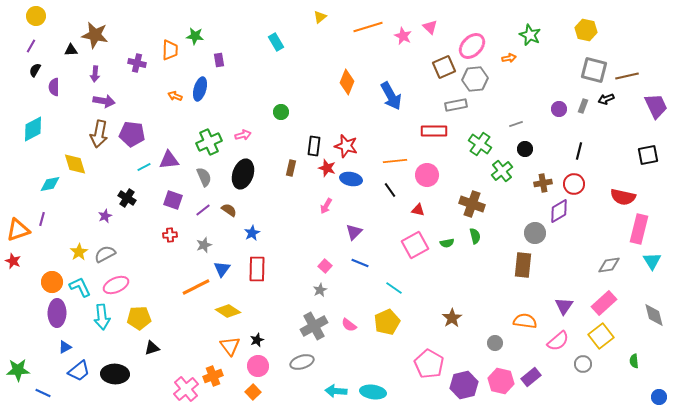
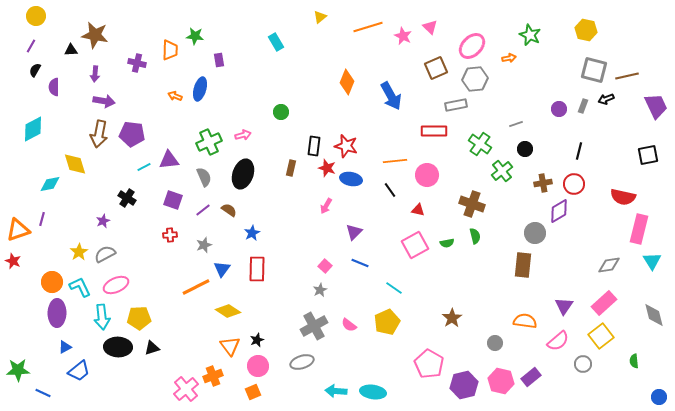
brown square at (444, 67): moved 8 px left, 1 px down
purple star at (105, 216): moved 2 px left, 5 px down
black ellipse at (115, 374): moved 3 px right, 27 px up
orange square at (253, 392): rotated 21 degrees clockwise
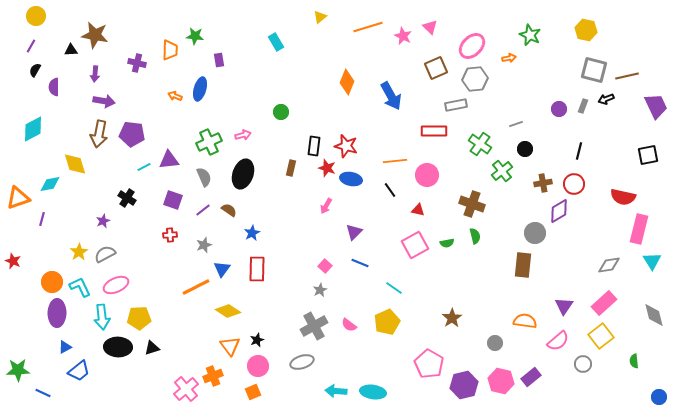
orange triangle at (18, 230): moved 32 px up
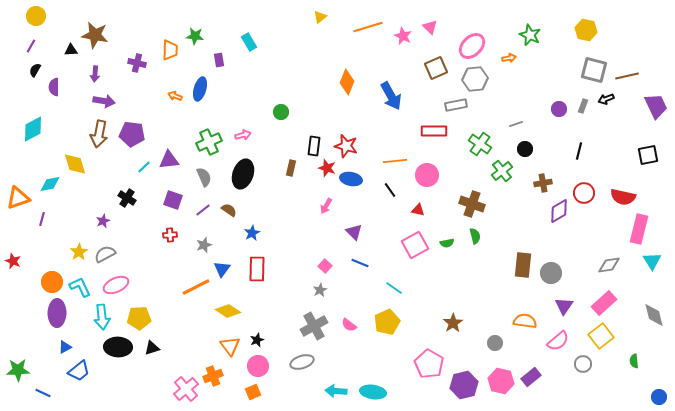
cyan rectangle at (276, 42): moved 27 px left
cyan line at (144, 167): rotated 16 degrees counterclockwise
red circle at (574, 184): moved 10 px right, 9 px down
purple triangle at (354, 232): rotated 30 degrees counterclockwise
gray circle at (535, 233): moved 16 px right, 40 px down
brown star at (452, 318): moved 1 px right, 5 px down
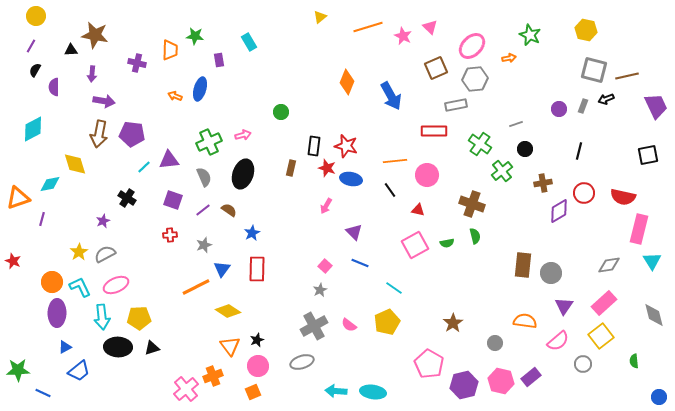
purple arrow at (95, 74): moved 3 px left
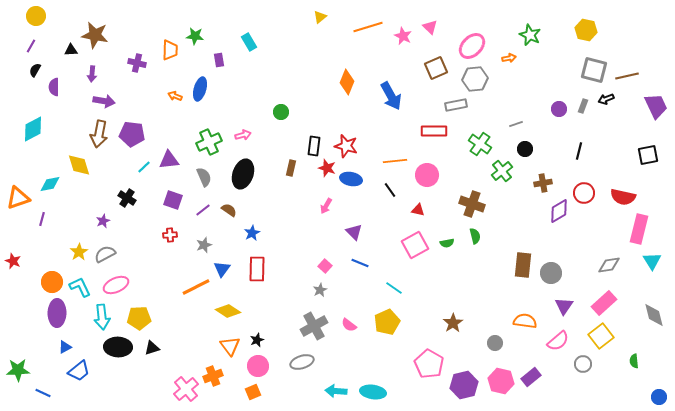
yellow diamond at (75, 164): moved 4 px right, 1 px down
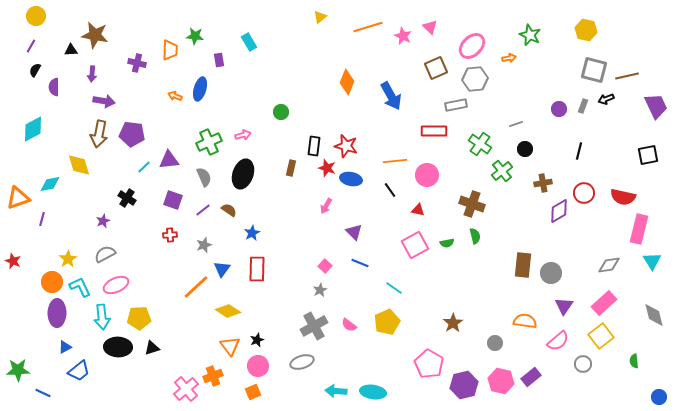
yellow star at (79, 252): moved 11 px left, 7 px down
orange line at (196, 287): rotated 16 degrees counterclockwise
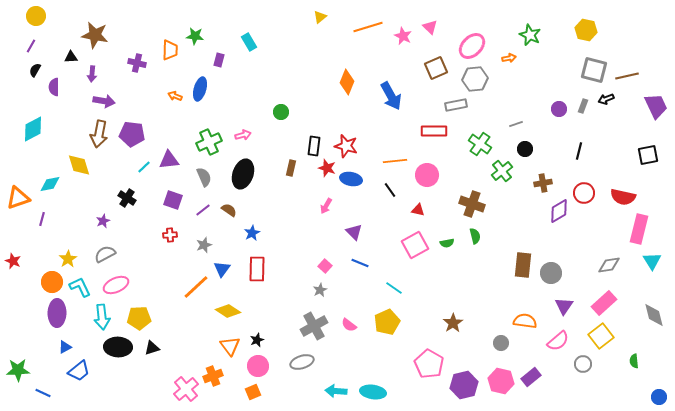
black triangle at (71, 50): moved 7 px down
purple rectangle at (219, 60): rotated 24 degrees clockwise
gray circle at (495, 343): moved 6 px right
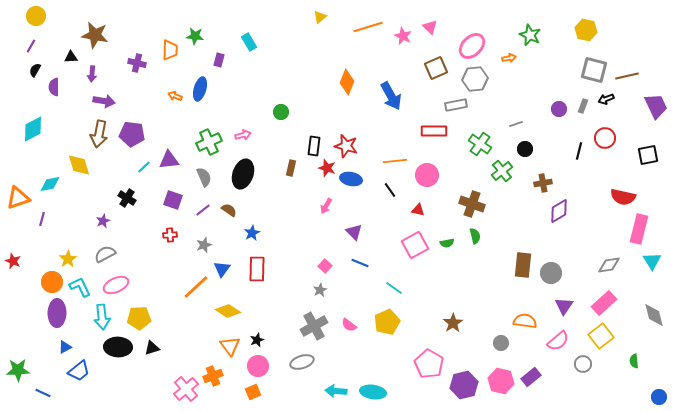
red circle at (584, 193): moved 21 px right, 55 px up
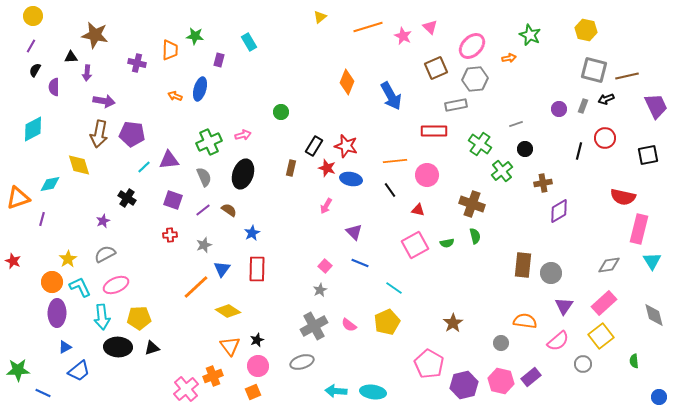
yellow circle at (36, 16): moved 3 px left
purple arrow at (92, 74): moved 5 px left, 1 px up
black rectangle at (314, 146): rotated 24 degrees clockwise
